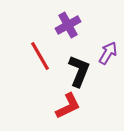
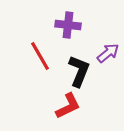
purple cross: rotated 35 degrees clockwise
purple arrow: rotated 20 degrees clockwise
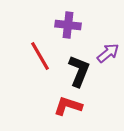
red L-shape: rotated 136 degrees counterclockwise
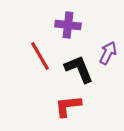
purple arrow: rotated 25 degrees counterclockwise
black L-shape: moved 2 px up; rotated 44 degrees counterclockwise
red L-shape: rotated 24 degrees counterclockwise
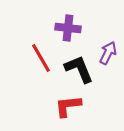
purple cross: moved 3 px down
red line: moved 1 px right, 2 px down
